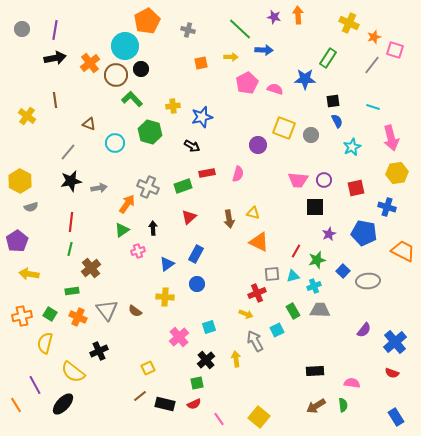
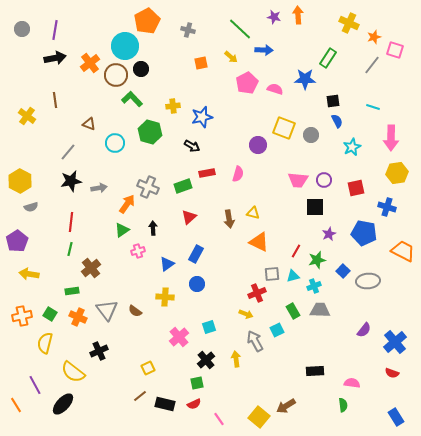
yellow arrow at (231, 57): rotated 40 degrees clockwise
pink arrow at (391, 138): rotated 15 degrees clockwise
brown arrow at (316, 406): moved 30 px left
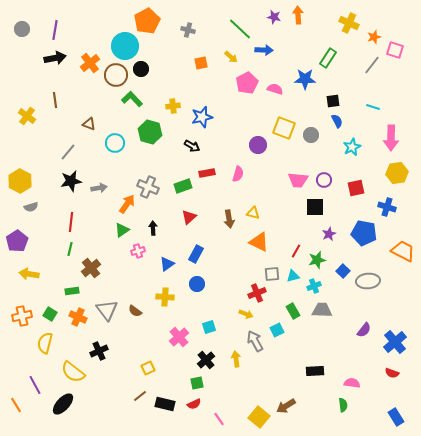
gray trapezoid at (320, 310): moved 2 px right
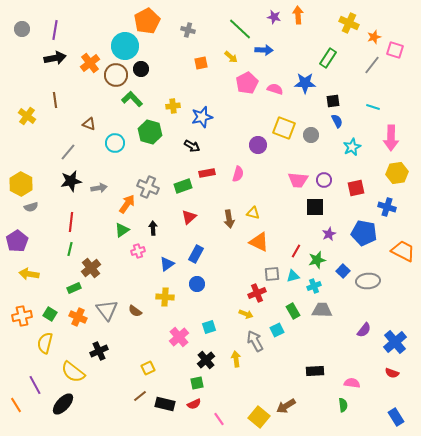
blue star at (305, 79): moved 4 px down
yellow hexagon at (20, 181): moved 1 px right, 3 px down
green rectangle at (72, 291): moved 2 px right, 3 px up; rotated 16 degrees counterclockwise
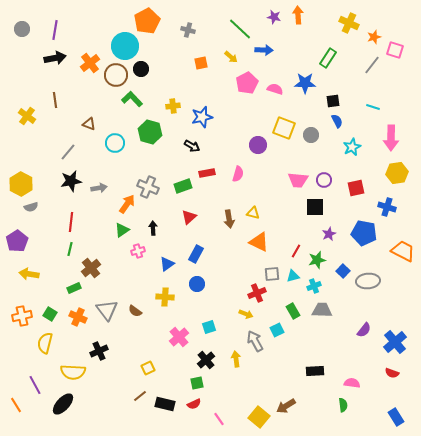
yellow semicircle at (73, 372): rotated 35 degrees counterclockwise
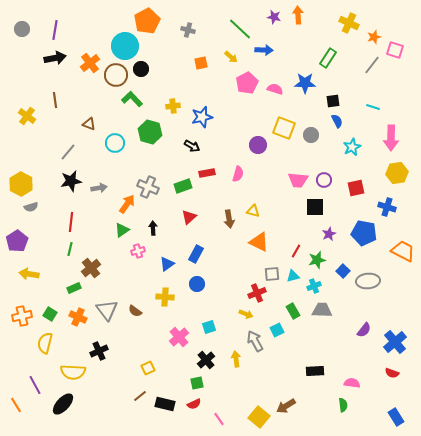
yellow triangle at (253, 213): moved 2 px up
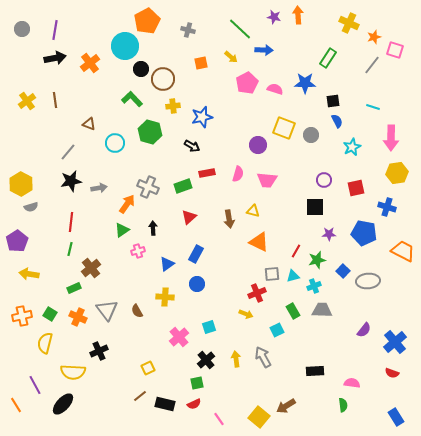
brown circle at (116, 75): moved 47 px right, 4 px down
yellow cross at (27, 116): moved 15 px up; rotated 18 degrees clockwise
pink trapezoid at (298, 180): moved 31 px left
purple star at (329, 234): rotated 24 degrees clockwise
brown semicircle at (135, 311): moved 2 px right; rotated 24 degrees clockwise
gray arrow at (255, 341): moved 8 px right, 16 px down
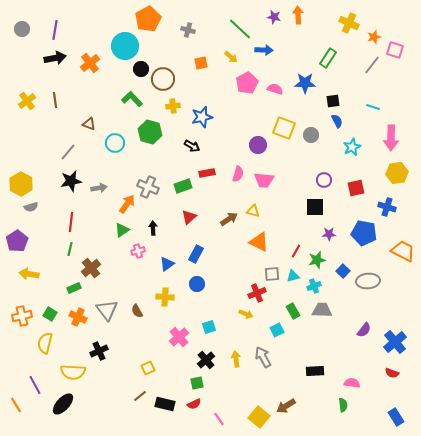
orange pentagon at (147, 21): moved 1 px right, 2 px up
pink trapezoid at (267, 180): moved 3 px left
brown arrow at (229, 219): rotated 114 degrees counterclockwise
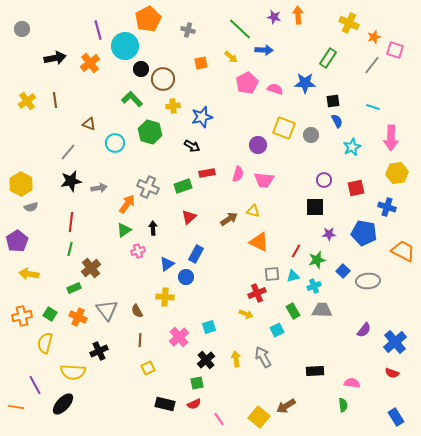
purple line at (55, 30): moved 43 px right; rotated 24 degrees counterclockwise
green triangle at (122, 230): moved 2 px right
blue circle at (197, 284): moved 11 px left, 7 px up
brown line at (140, 396): moved 56 px up; rotated 48 degrees counterclockwise
orange line at (16, 405): moved 2 px down; rotated 49 degrees counterclockwise
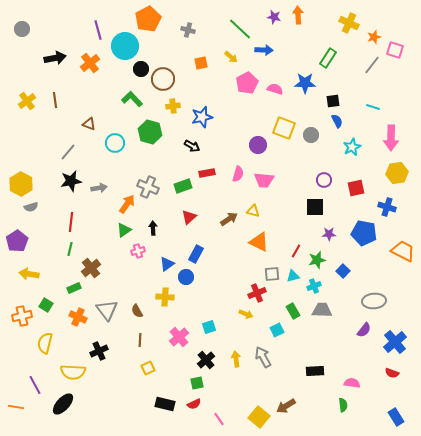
gray ellipse at (368, 281): moved 6 px right, 20 px down
green square at (50, 314): moved 4 px left, 9 px up
